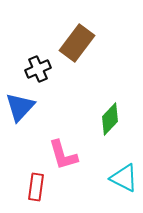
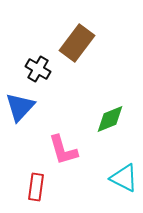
black cross: rotated 35 degrees counterclockwise
green diamond: rotated 24 degrees clockwise
pink L-shape: moved 5 px up
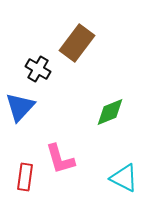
green diamond: moved 7 px up
pink L-shape: moved 3 px left, 9 px down
red rectangle: moved 11 px left, 10 px up
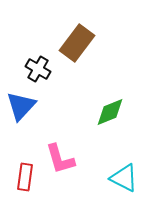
blue triangle: moved 1 px right, 1 px up
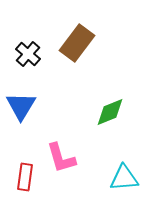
black cross: moved 10 px left, 15 px up; rotated 10 degrees clockwise
blue triangle: rotated 12 degrees counterclockwise
pink L-shape: moved 1 px right, 1 px up
cyan triangle: rotated 32 degrees counterclockwise
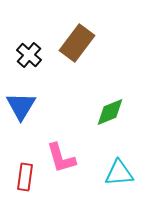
black cross: moved 1 px right, 1 px down
cyan triangle: moved 5 px left, 5 px up
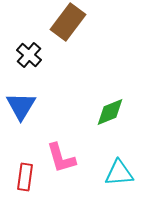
brown rectangle: moved 9 px left, 21 px up
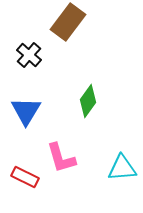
blue triangle: moved 5 px right, 5 px down
green diamond: moved 22 px left, 11 px up; rotated 32 degrees counterclockwise
cyan triangle: moved 3 px right, 5 px up
red rectangle: rotated 72 degrees counterclockwise
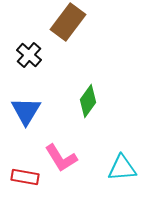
pink L-shape: rotated 16 degrees counterclockwise
red rectangle: rotated 16 degrees counterclockwise
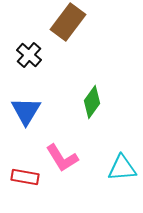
green diamond: moved 4 px right, 1 px down
pink L-shape: moved 1 px right
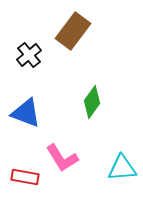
brown rectangle: moved 5 px right, 9 px down
black cross: rotated 10 degrees clockwise
blue triangle: moved 2 px down; rotated 40 degrees counterclockwise
